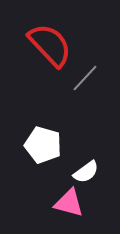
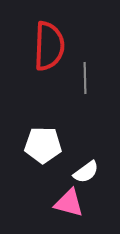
red semicircle: moved 1 px left, 1 px down; rotated 45 degrees clockwise
gray line: rotated 44 degrees counterclockwise
white pentagon: rotated 15 degrees counterclockwise
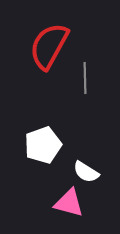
red semicircle: rotated 153 degrees counterclockwise
white pentagon: rotated 21 degrees counterclockwise
white semicircle: rotated 68 degrees clockwise
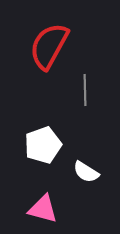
gray line: moved 12 px down
pink triangle: moved 26 px left, 6 px down
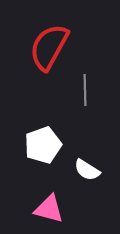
red semicircle: moved 1 px down
white semicircle: moved 1 px right, 2 px up
pink triangle: moved 6 px right
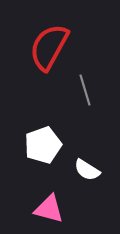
gray line: rotated 16 degrees counterclockwise
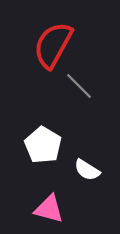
red semicircle: moved 4 px right, 2 px up
gray line: moved 6 px left, 4 px up; rotated 28 degrees counterclockwise
white pentagon: rotated 21 degrees counterclockwise
